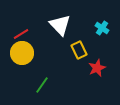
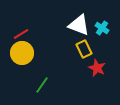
white triangle: moved 19 px right; rotated 25 degrees counterclockwise
yellow rectangle: moved 5 px right, 1 px up
red star: rotated 24 degrees counterclockwise
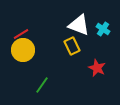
cyan cross: moved 1 px right, 1 px down
yellow rectangle: moved 12 px left, 3 px up
yellow circle: moved 1 px right, 3 px up
